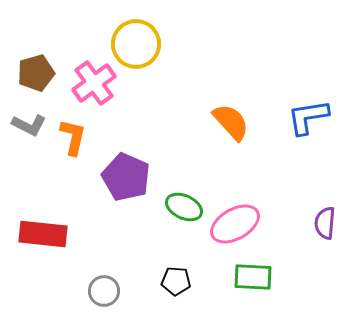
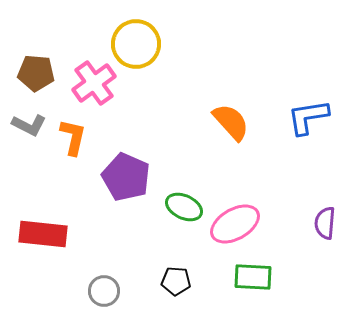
brown pentagon: rotated 21 degrees clockwise
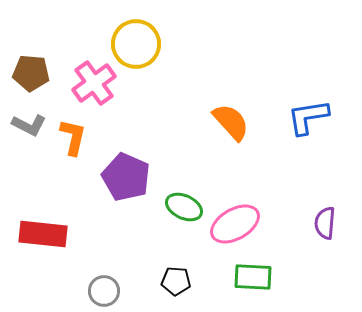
brown pentagon: moved 5 px left
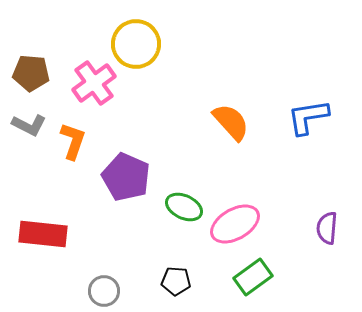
orange L-shape: moved 4 px down; rotated 6 degrees clockwise
purple semicircle: moved 2 px right, 5 px down
green rectangle: rotated 39 degrees counterclockwise
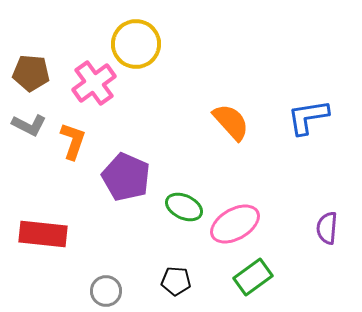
gray circle: moved 2 px right
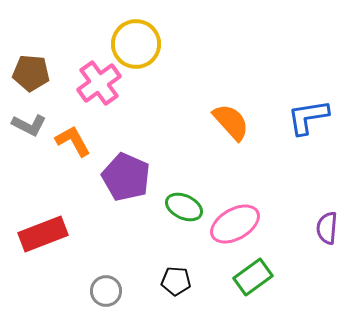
pink cross: moved 5 px right
orange L-shape: rotated 48 degrees counterclockwise
red rectangle: rotated 27 degrees counterclockwise
